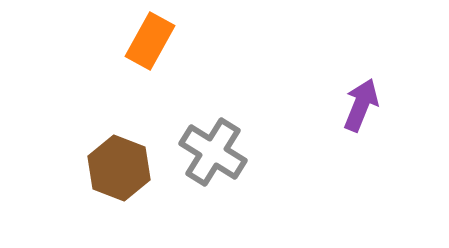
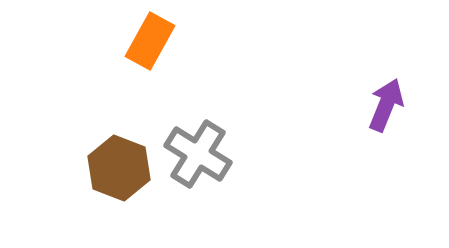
purple arrow: moved 25 px right
gray cross: moved 15 px left, 2 px down
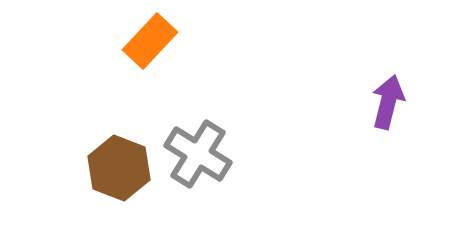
orange rectangle: rotated 14 degrees clockwise
purple arrow: moved 2 px right, 3 px up; rotated 8 degrees counterclockwise
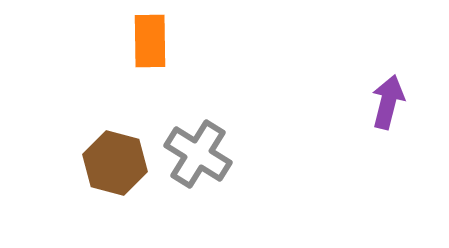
orange rectangle: rotated 44 degrees counterclockwise
brown hexagon: moved 4 px left, 5 px up; rotated 6 degrees counterclockwise
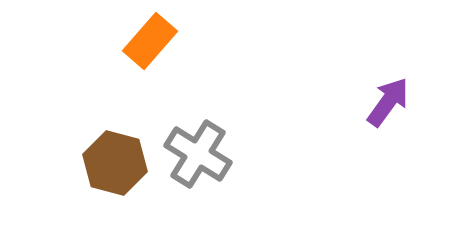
orange rectangle: rotated 42 degrees clockwise
purple arrow: rotated 22 degrees clockwise
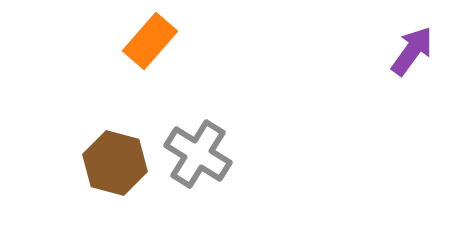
purple arrow: moved 24 px right, 51 px up
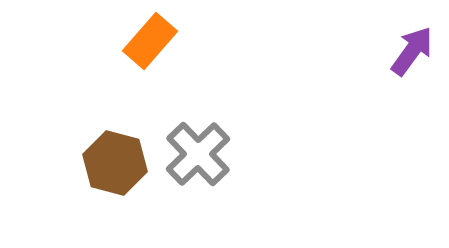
gray cross: rotated 14 degrees clockwise
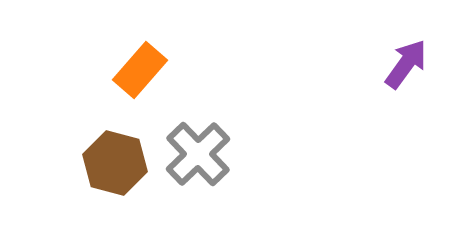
orange rectangle: moved 10 px left, 29 px down
purple arrow: moved 6 px left, 13 px down
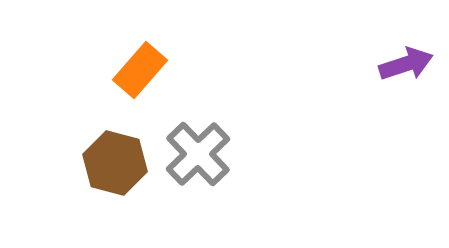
purple arrow: rotated 36 degrees clockwise
